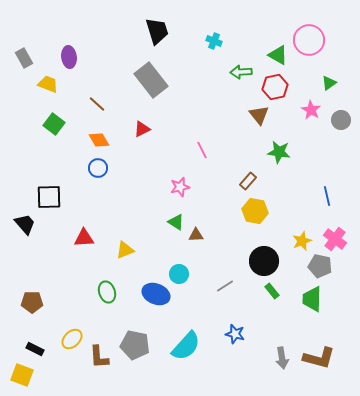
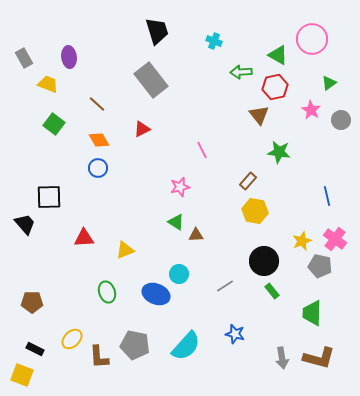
pink circle at (309, 40): moved 3 px right, 1 px up
green trapezoid at (312, 299): moved 14 px down
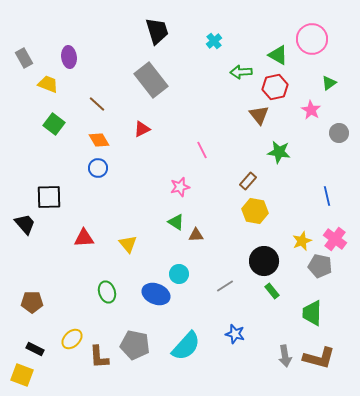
cyan cross at (214, 41): rotated 28 degrees clockwise
gray circle at (341, 120): moved 2 px left, 13 px down
yellow triangle at (125, 250): moved 3 px right, 6 px up; rotated 48 degrees counterclockwise
gray arrow at (282, 358): moved 3 px right, 2 px up
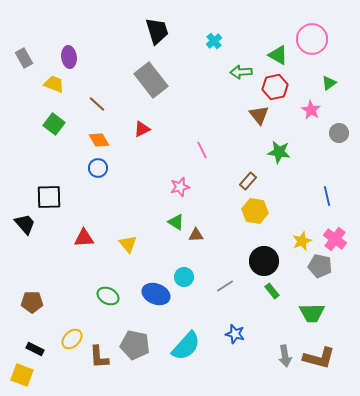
yellow trapezoid at (48, 84): moved 6 px right
cyan circle at (179, 274): moved 5 px right, 3 px down
green ellipse at (107, 292): moved 1 px right, 4 px down; rotated 45 degrees counterclockwise
green trapezoid at (312, 313): rotated 92 degrees counterclockwise
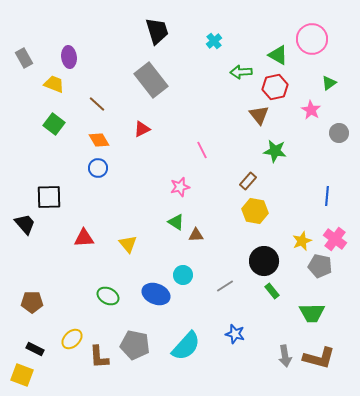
green star at (279, 152): moved 4 px left, 1 px up
blue line at (327, 196): rotated 18 degrees clockwise
cyan circle at (184, 277): moved 1 px left, 2 px up
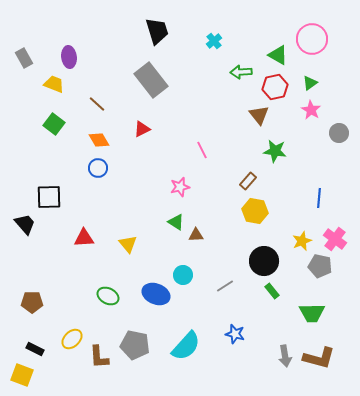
green triangle at (329, 83): moved 19 px left
blue line at (327, 196): moved 8 px left, 2 px down
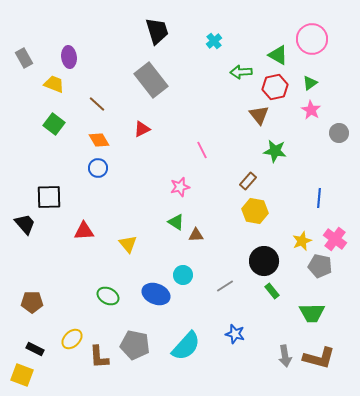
red triangle at (84, 238): moved 7 px up
